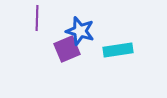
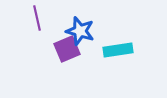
purple line: rotated 15 degrees counterclockwise
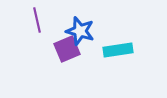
purple line: moved 2 px down
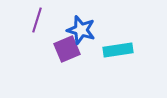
purple line: rotated 30 degrees clockwise
blue star: moved 1 px right, 1 px up
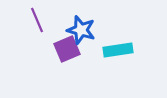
purple line: rotated 40 degrees counterclockwise
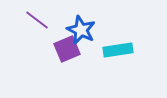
purple line: rotated 30 degrees counterclockwise
blue star: rotated 8 degrees clockwise
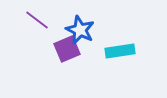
blue star: moved 1 px left
cyan rectangle: moved 2 px right, 1 px down
